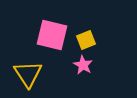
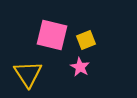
pink star: moved 3 px left, 2 px down
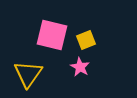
yellow triangle: rotated 8 degrees clockwise
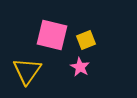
yellow triangle: moved 1 px left, 3 px up
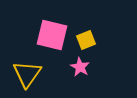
yellow triangle: moved 3 px down
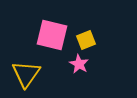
pink star: moved 1 px left, 3 px up
yellow triangle: moved 1 px left
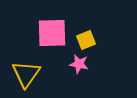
pink square: moved 2 px up; rotated 16 degrees counterclockwise
pink star: rotated 18 degrees counterclockwise
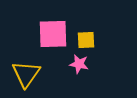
pink square: moved 1 px right, 1 px down
yellow square: rotated 18 degrees clockwise
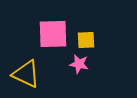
yellow triangle: rotated 40 degrees counterclockwise
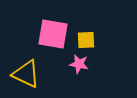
pink square: rotated 12 degrees clockwise
